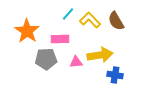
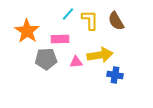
yellow L-shape: rotated 45 degrees clockwise
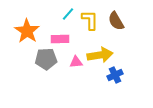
blue cross: rotated 35 degrees counterclockwise
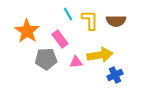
cyan line: rotated 72 degrees counterclockwise
brown semicircle: rotated 60 degrees counterclockwise
pink rectangle: rotated 54 degrees clockwise
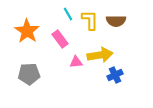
gray pentagon: moved 17 px left, 15 px down
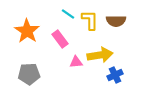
cyan line: rotated 24 degrees counterclockwise
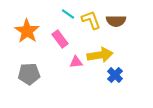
yellow L-shape: moved 1 px right; rotated 20 degrees counterclockwise
blue cross: rotated 21 degrees counterclockwise
